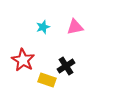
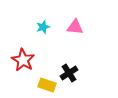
pink triangle: rotated 18 degrees clockwise
black cross: moved 3 px right, 7 px down
yellow rectangle: moved 5 px down
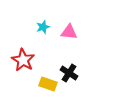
pink triangle: moved 6 px left, 5 px down
black cross: rotated 24 degrees counterclockwise
yellow rectangle: moved 1 px right, 1 px up
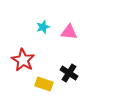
yellow rectangle: moved 4 px left
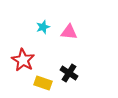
yellow rectangle: moved 1 px left, 1 px up
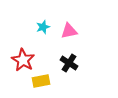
pink triangle: moved 1 px up; rotated 18 degrees counterclockwise
black cross: moved 10 px up
yellow rectangle: moved 2 px left, 2 px up; rotated 30 degrees counterclockwise
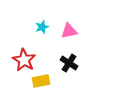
cyan star: moved 1 px left
red star: moved 1 px right
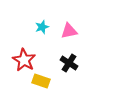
yellow rectangle: rotated 30 degrees clockwise
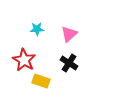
cyan star: moved 5 px left, 2 px down; rotated 16 degrees clockwise
pink triangle: moved 3 px down; rotated 30 degrees counterclockwise
